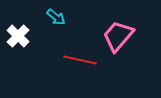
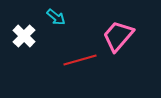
white cross: moved 6 px right
red line: rotated 28 degrees counterclockwise
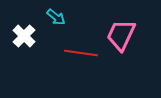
pink trapezoid: moved 3 px right, 1 px up; rotated 16 degrees counterclockwise
red line: moved 1 px right, 7 px up; rotated 24 degrees clockwise
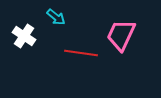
white cross: rotated 10 degrees counterclockwise
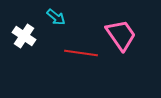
pink trapezoid: rotated 120 degrees clockwise
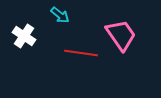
cyan arrow: moved 4 px right, 2 px up
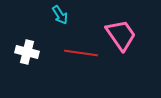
cyan arrow: rotated 18 degrees clockwise
white cross: moved 3 px right, 16 px down; rotated 20 degrees counterclockwise
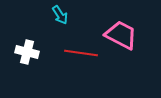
pink trapezoid: rotated 28 degrees counterclockwise
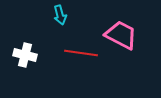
cyan arrow: rotated 18 degrees clockwise
white cross: moved 2 px left, 3 px down
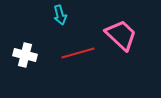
pink trapezoid: rotated 16 degrees clockwise
red line: moved 3 px left; rotated 24 degrees counterclockwise
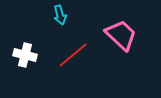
red line: moved 5 px left, 2 px down; rotated 24 degrees counterclockwise
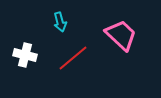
cyan arrow: moved 7 px down
red line: moved 3 px down
